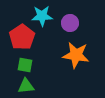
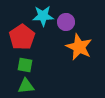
cyan star: moved 1 px right
purple circle: moved 4 px left, 1 px up
orange star: moved 3 px right, 8 px up; rotated 16 degrees clockwise
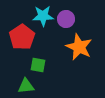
purple circle: moved 3 px up
green square: moved 13 px right
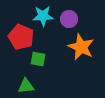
purple circle: moved 3 px right
red pentagon: moved 1 px left; rotated 15 degrees counterclockwise
orange star: moved 2 px right
green square: moved 6 px up
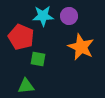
purple circle: moved 3 px up
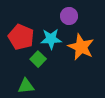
cyan star: moved 8 px right, 23 px down
green square: rotated 35 degrees clockwise
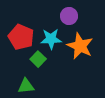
orange star: moved 1 px left, 1 px up
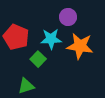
purple circle: moved 1 px left, 1 px down
red pentagon: moved 5 px left
orange star: rotated 16 degrees counterclockwise
green triangle: rotated 12 degrees counterclockwise
